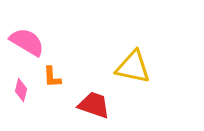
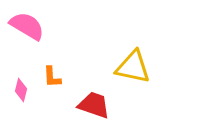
pink semicircle: moved 16 px up
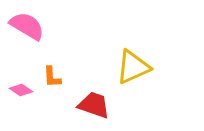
yellow triangle: rotated 36 degrees counterclockwise
pink diamond: rotated 70 degrees counterclockwise
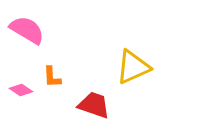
pink semicircle: moved 4 px down
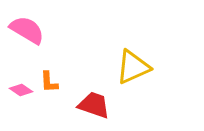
orange L-shape: moved 3 px left, 5 px down
